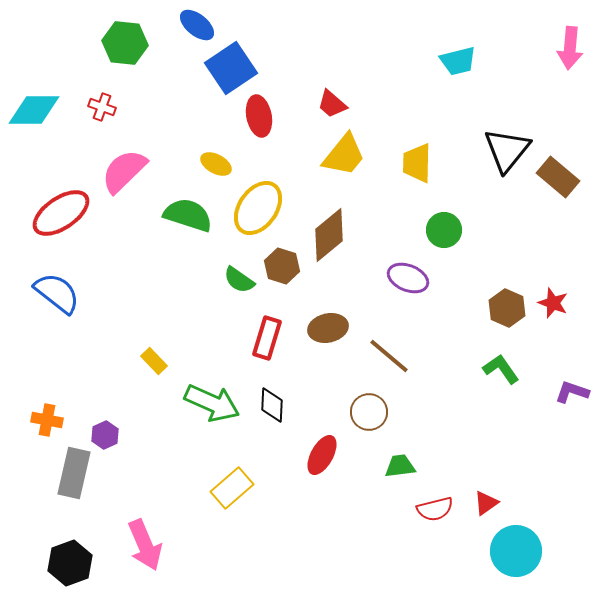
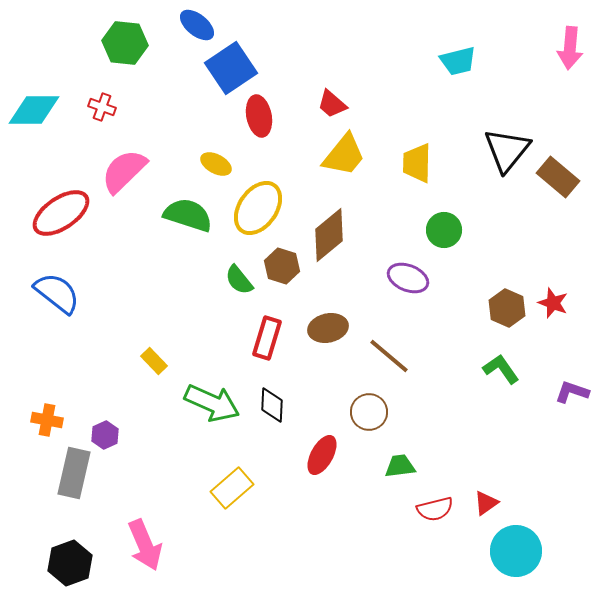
green semicircle at (239, 280): rotated 16 degrees clockwise
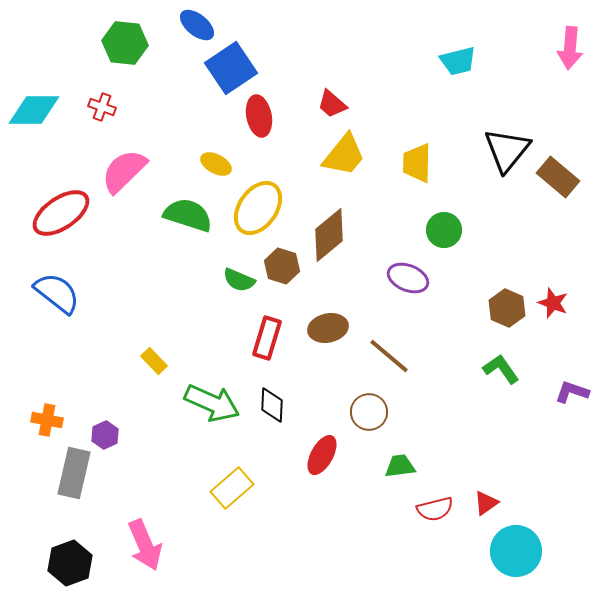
green semicircle at (239, 280): rotated 28 degrees counterclockwise
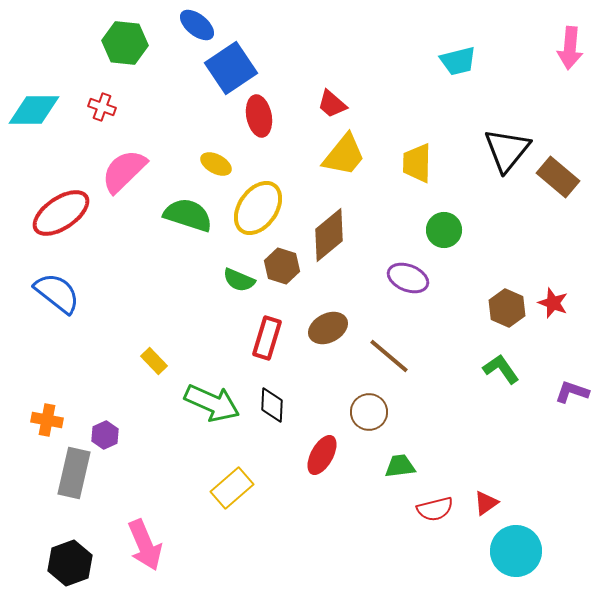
brown ellipse at (328, 328): rotated 15 degrees counterclockwise
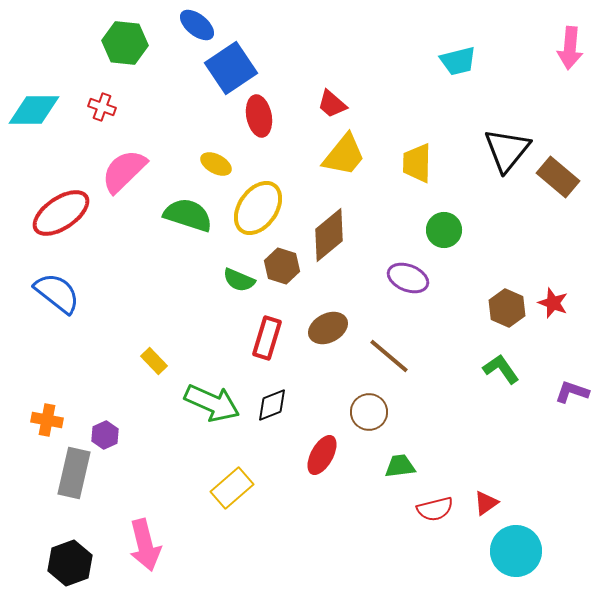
black diamond at (272, 405): rotated 66 degrees clockwise
pink arrow at (145, 545): rotated 9 degrees clockwise
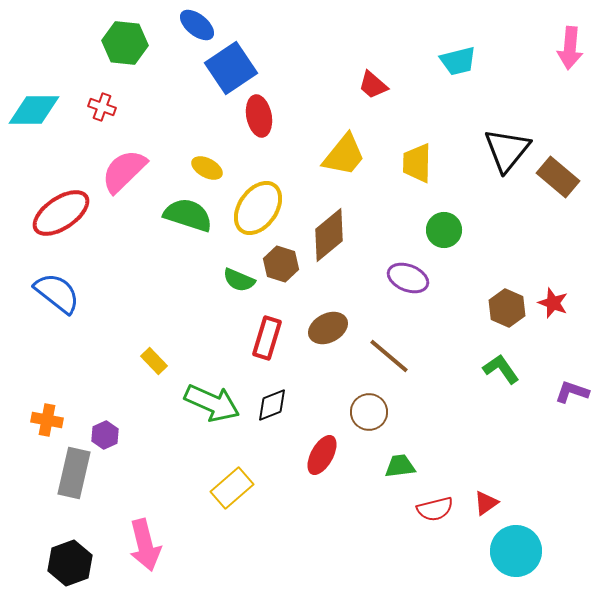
red trapezoid at (332, 104): moved 41 px right, 19 px up
yellow ellipse at (216, 164): moved 9 px left, 4 px down
brown hexagon at (282, 266): moved 1 px left, 2 px up
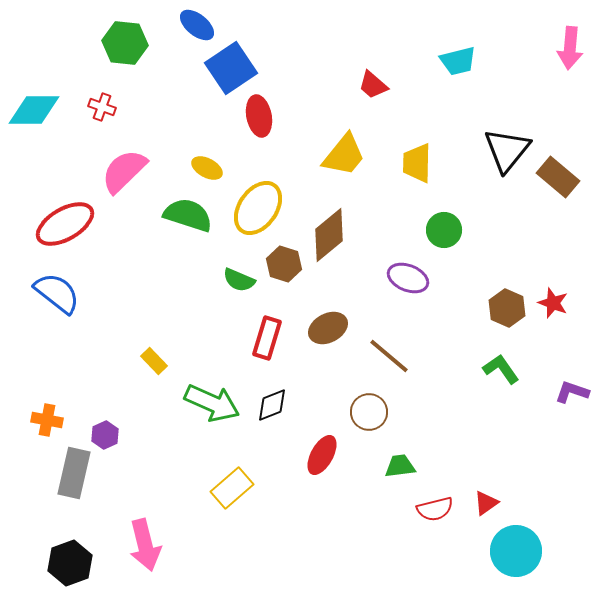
red ellipse at (61, 213): moved 4 px right, 11 px down; rotated 4 degrees clockwise
brown hexagon at (281, 264): moved 3 px right
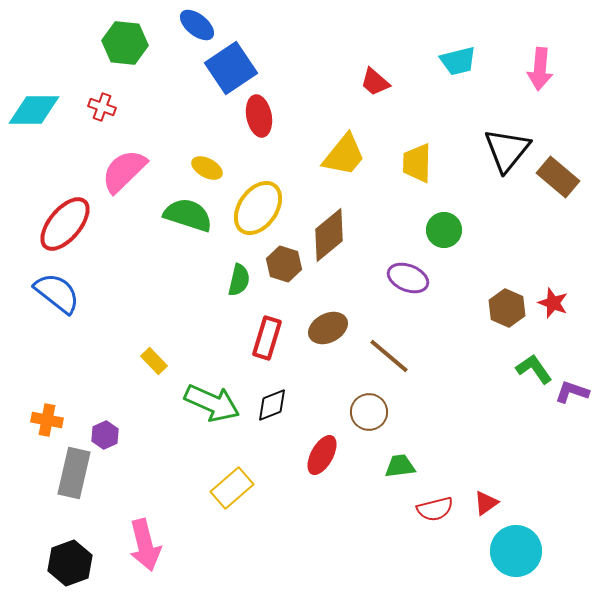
pink arrow at (570, 48): moved 30 px left, 21 px down
red trapezoid at (373, 85): moved 2 px right, 3 px up
red ellipse at (65, 224): rotated 20 degrees counterclockwise
green semicircle at (239, 280): rotated 100 degrees counterclockwise
green L-shape at (501, 369): moved 33 px right
